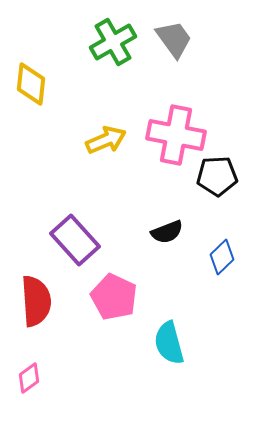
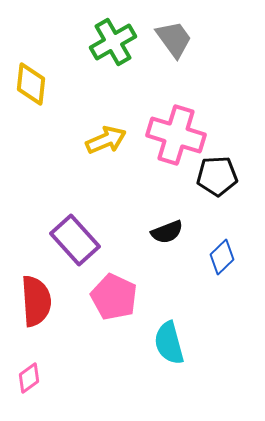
pink cross: rotated 6 degrees clockwise
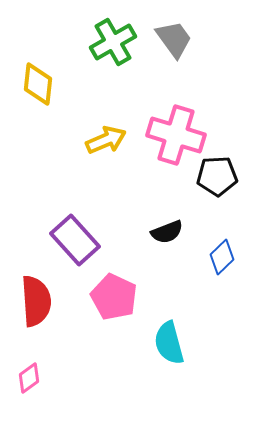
yellow diamond: moved 7 px right
